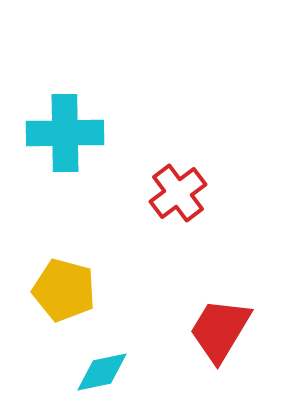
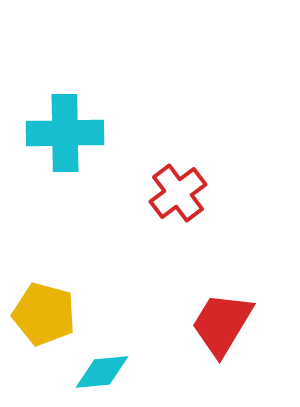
yellow pentagon: moved 20 px left, 24 px down
red trapezoid: moved 2 px right, 6 px up
cyan diamond: rotated 6 degrees clockwise
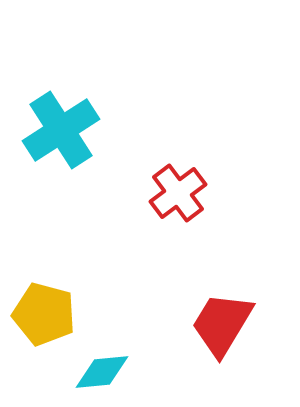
cyan cross: moved 4 px left, 3 px up; rotated 32 degrees counterclockwise
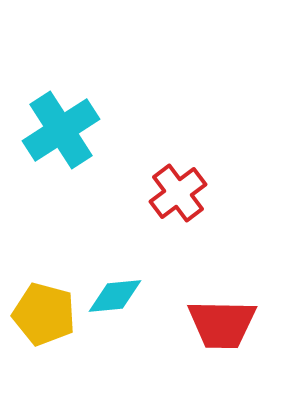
red trapezoid: rotated 120 degrees counterclockwise
cyan diamond: moved 13 px right, 76 px up
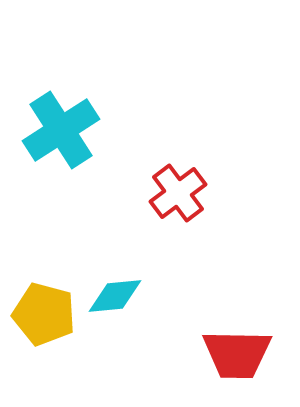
red trapezoid: moved 15 px right, 30 px down
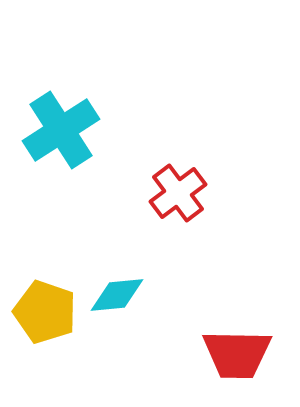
cyan diamond: moved 2 px right, 1 px up
yellow pentagon: moved 1 px right, 2 px up; rotated 4 degrees clockwise
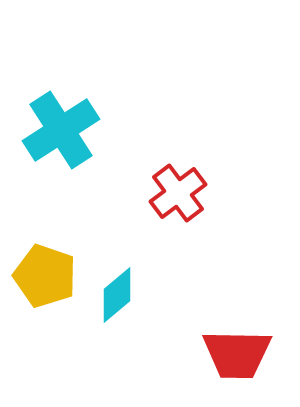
cyan diamond: rotated 34 degrees counterclockwise
yellow pentagon: moved 36 px up
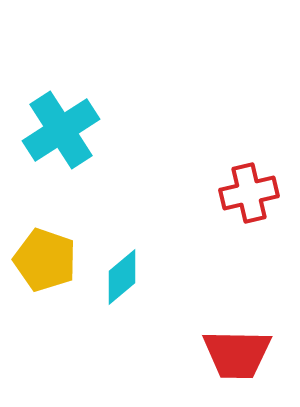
red cross: moved 71 px right; rotated 24 degrees clockwise
yellow pentagon: moved 16 px up
cyan diamond: moved 5 px right, 18 px up
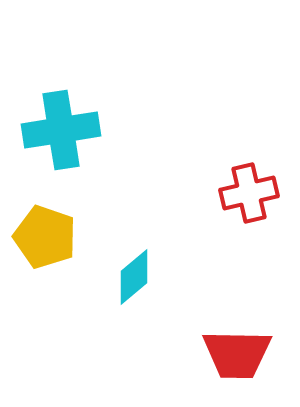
cyan cross: rotated 24 degrees clockwise
yellow pentagon: moved 23 px up
cyan diamond: moved 12 px right
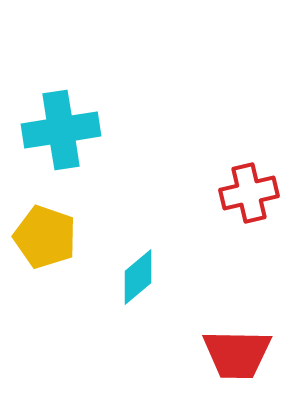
cyan diamond: moved 4 px right
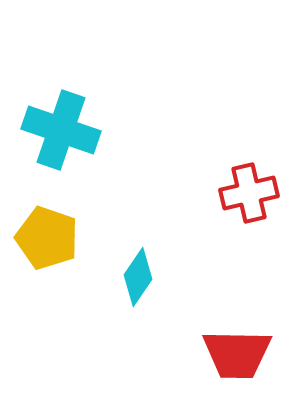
cyan cross: rotated 28 degrees clockwise
yellow pentagon: moved 2 px right, 1 px down
cyan diamond: rotated 16 degrees counterclockwise
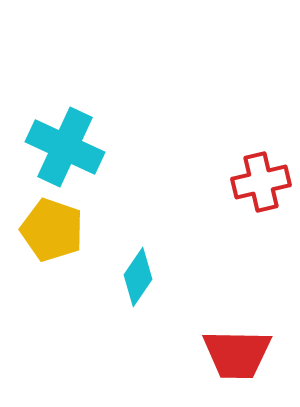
cyan cross: moved 4 px right, 17 px down; rotated 6 degrees clockwise
red cross: moved 12 px right, 11 px up
yellow pentagon: moved 5 px right, 8 px up
